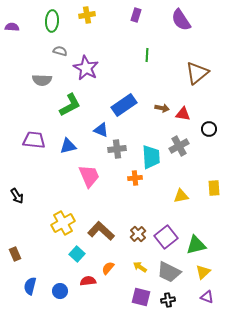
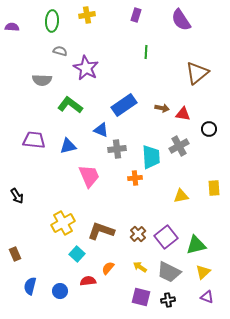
green line at (147, 55): moved 1 px left, 3 px up
green L-shape at (70, 105): rotated 115 degrees counterclockwise
brown L-shape at (101, 231): rotated 24 degrees counterclockwise
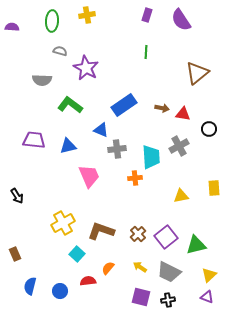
purple rectangle at (136, 15): moved 11 px right
yellow triangle at (203, 272): moved 6 px right, 3 px down
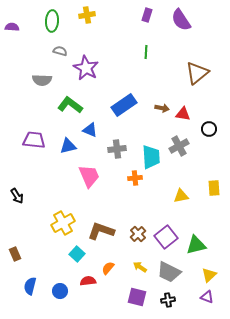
blue triangle at (101, 130): moved 11 px left
purple square at (141, 297): moved 4 px left
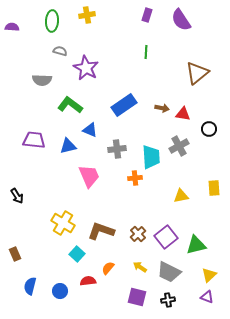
yellow cross at (63, 223): rotated 30 degrees counterclockwise
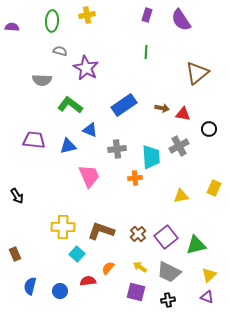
yellow rectangle at (214, 188): rotated 28 degrees clockwise
yellow cross at (63, 223): moved 4 px down; rotated 30 degrees counterclockwise
purple square at (137, 297): moved 1 px left, 5 px up
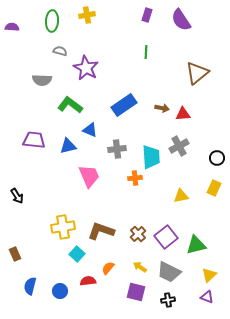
red triangle at (183, 114): rotated 14 degrees counterclockwise
black circle at (209, 129): moved 8 px right, 29 px down
yellow cross at (63, 227): rotated 10 degrees counterclockwise
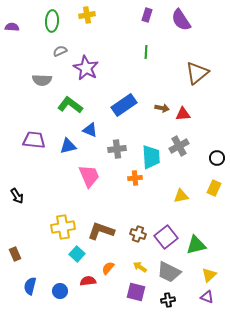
gray semicircle at (60, 51): rotated 40 degrees counterclockwise
brown cross at (138, 234): rotated 28 degrees counterclockwise
